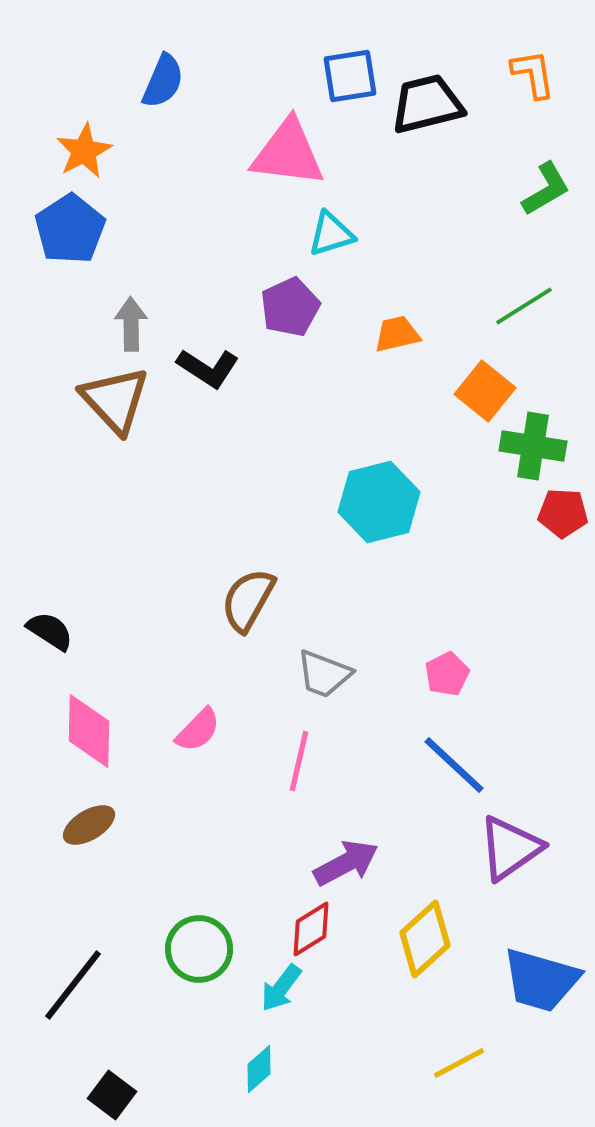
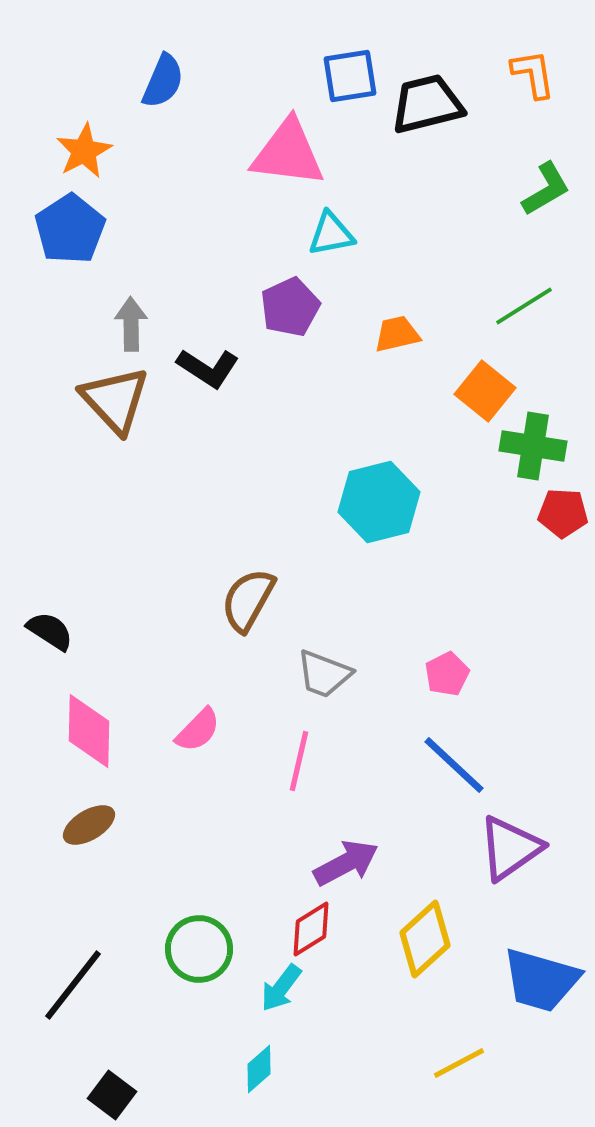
cyan triangle: rotated 6 degrees clockwise
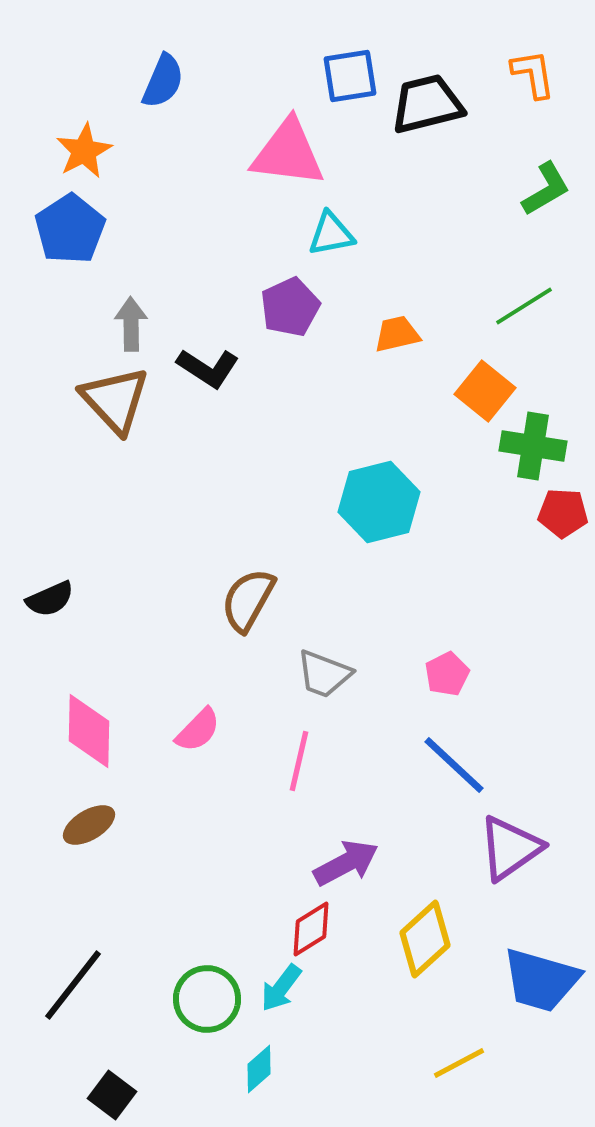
black semicircle: moved 32 px up; rotated 123 degrees clockwise
green circle: moved 8 px right, 50 px down
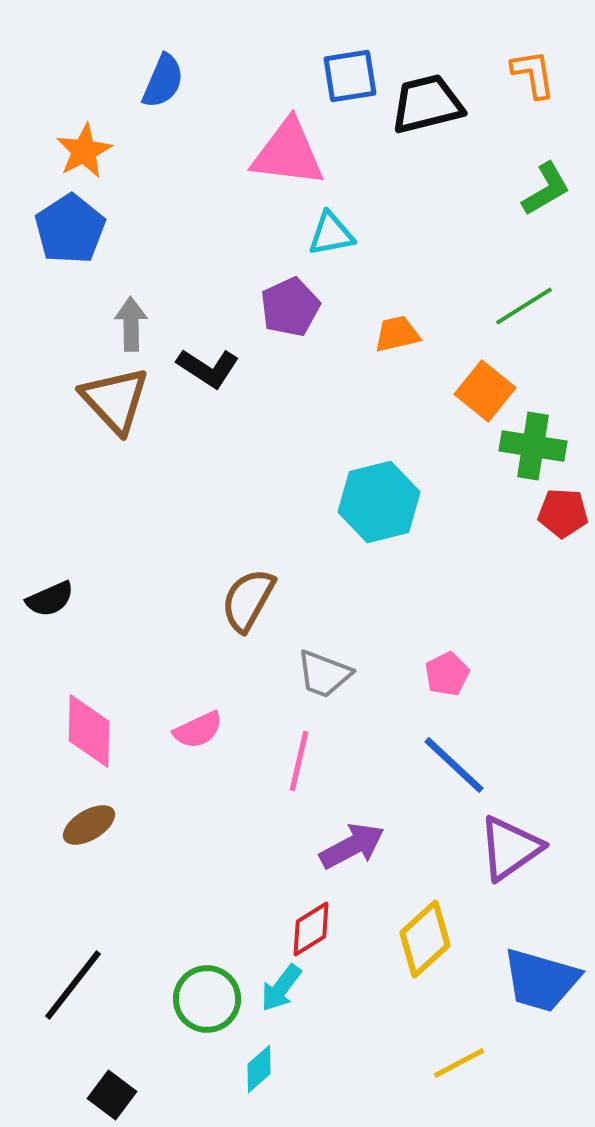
pink semicircle: rotated 21 degrees clockwise
purple arrow: moved 6 px right, 17 px up
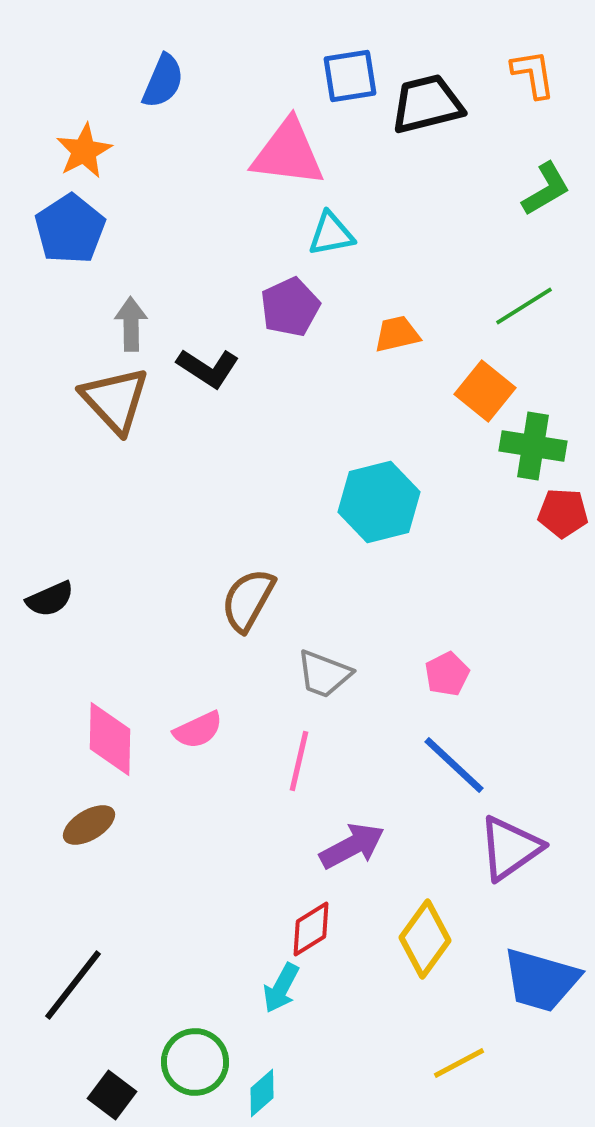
pink diamond: moved 21 px right, 8 px down
yellow diamond: rotated 12 degrees counterclockwise
cyan arrow: rotated 9 degrees counterclockwise
green circle: moved 12 px left, 63 px down
cyan diamond: moved 3 px right, 24 px down
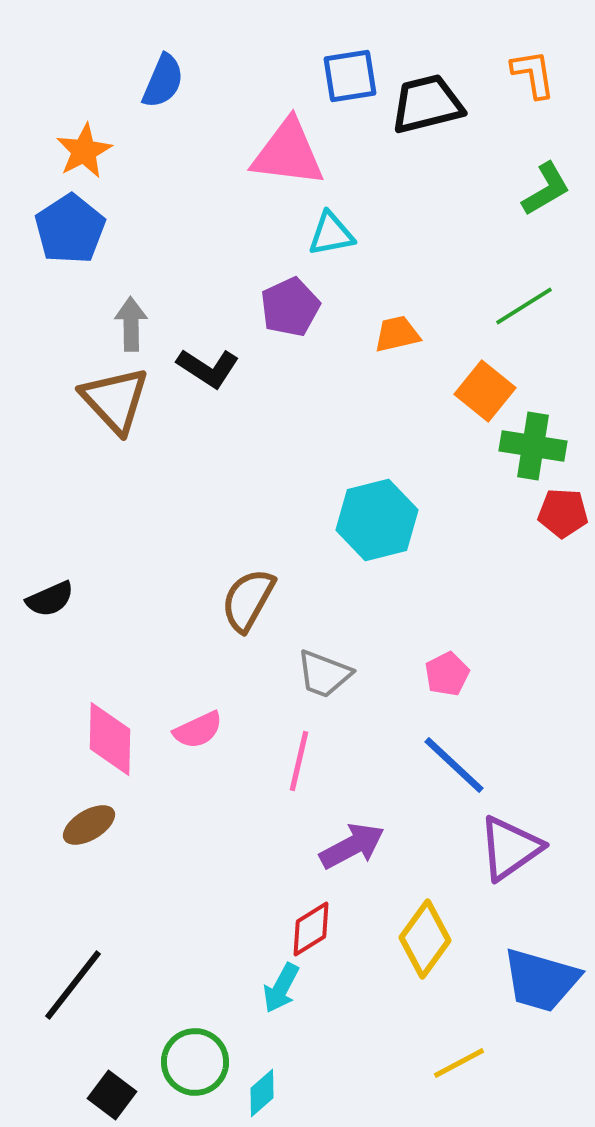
cyan hexagon: moved 2 px left, 18 px down
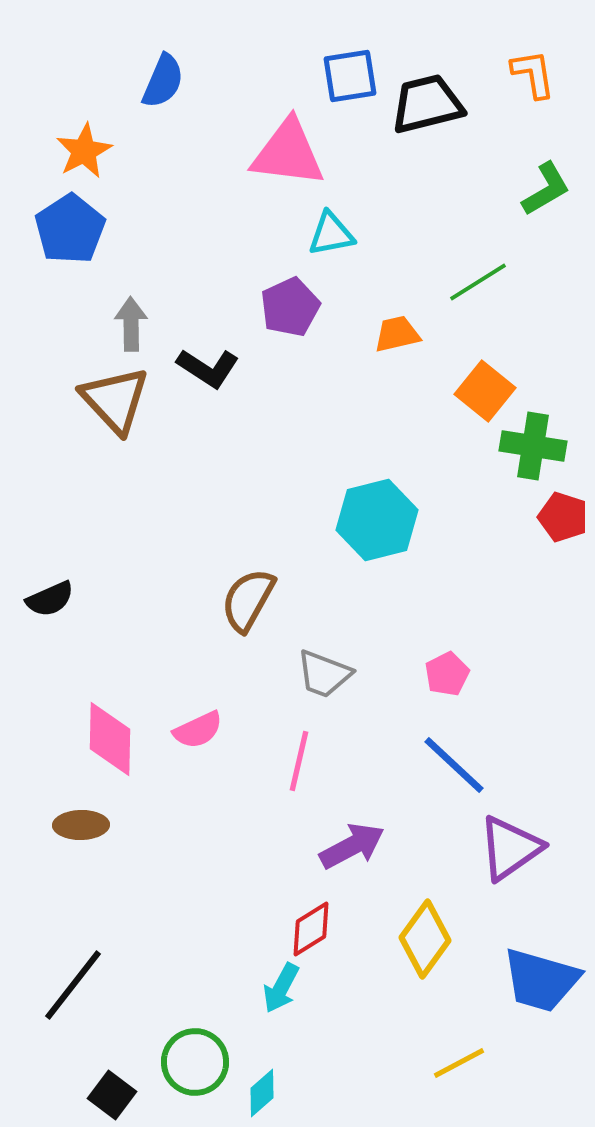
green line: moved 46 px left, 24 px up
red pentagon: moved 4 px down; rotated 15 degrees clockwise
brown ellipse: moved 8 px left; rotated 30 degrees clockwise
